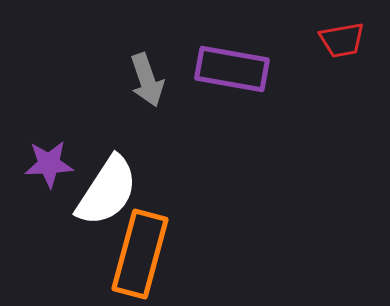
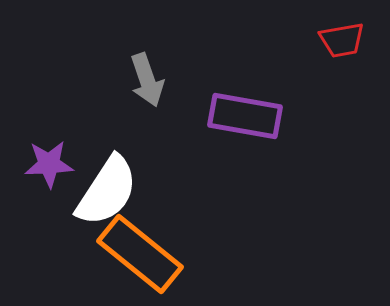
purple rectangle: moved 13 px right, 47 px down
orange rectangle: rotated 66 degrees counterclockwise
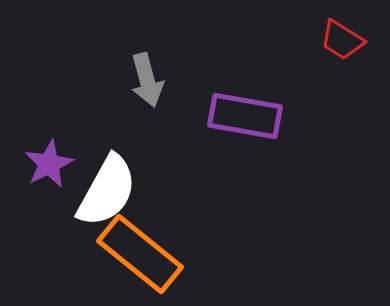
red trapezoid: rotated 42 degrees clockwise
gray arrow: rotated 4 degrees clockwise
purple star: rotated 24 degrees counterclockwise
white semicircle: rotated 4 degrees counterclockwise
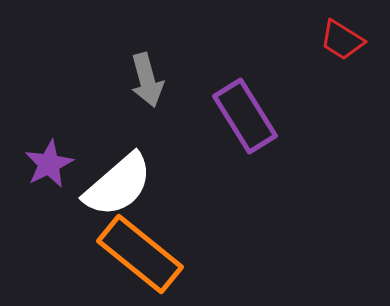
purple rectangle: rotated 48 degrees clockwise
white semicircle: moved 11 px right, 6 px up; rotated 20 degrees clockwise
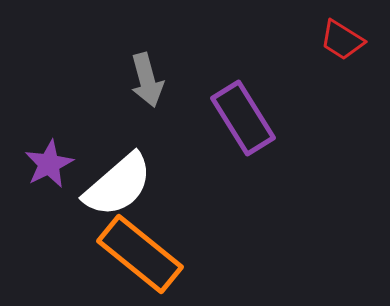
purple rectangle: moved 2 px left, 2 px down
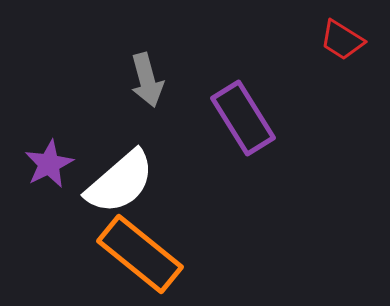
white semicircle: moved 2 px right, 3 px up
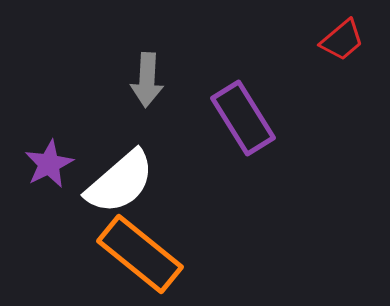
red trapezoid: rotated 72 degrees counterclockwise
gray arrow: rotated 18 degrees clockwise
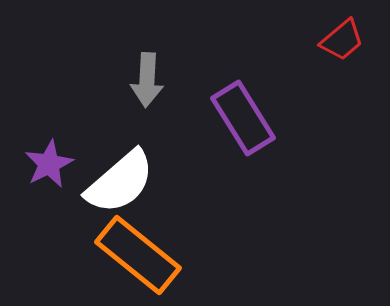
orange rectangle: moved 2 px left, 1 px down
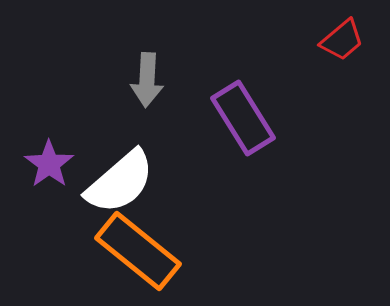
purple star: rotated 9 degrees counterclockwise
orange rectangle: moved 4 px up
